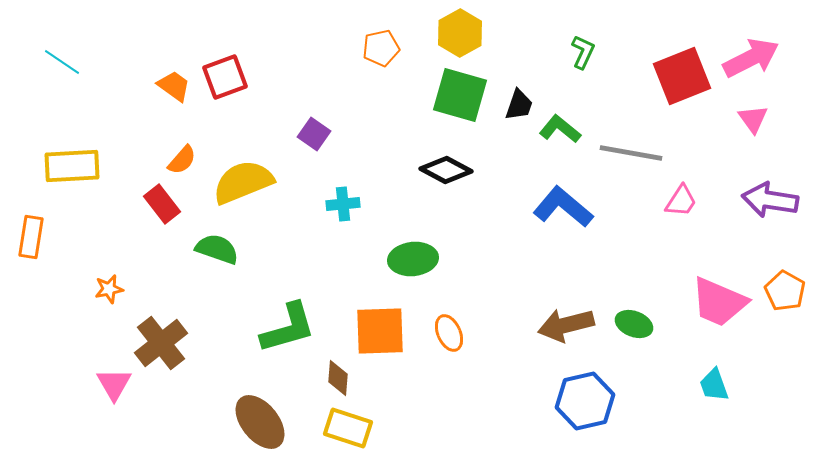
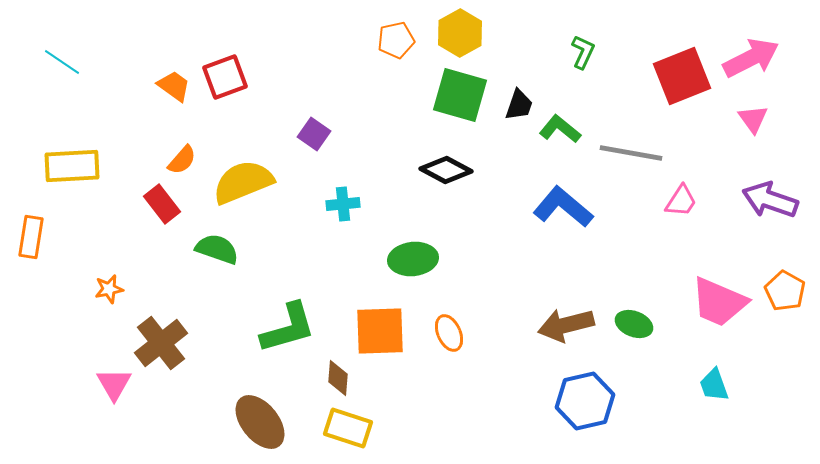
orange pentagon at (381, 48): moved 15 px right, 8 px up
purple arrow at (770, 200): rotated 10 degrees clockwise
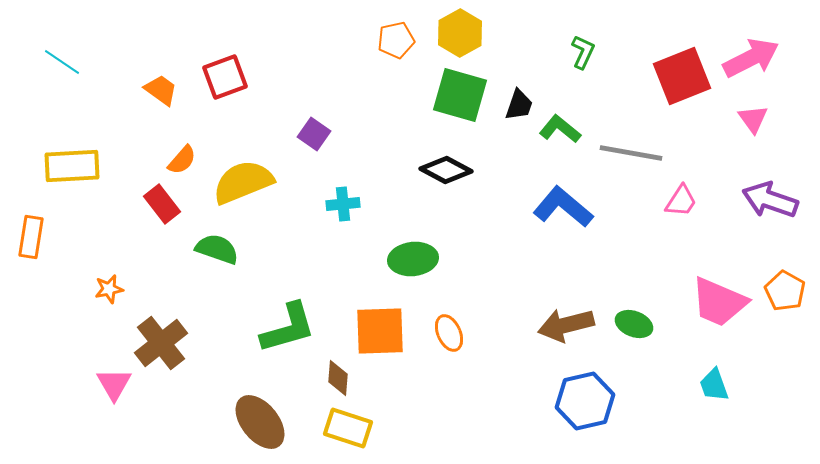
orange trapezoid at (174, 86): moved 13 px left, 4 px down
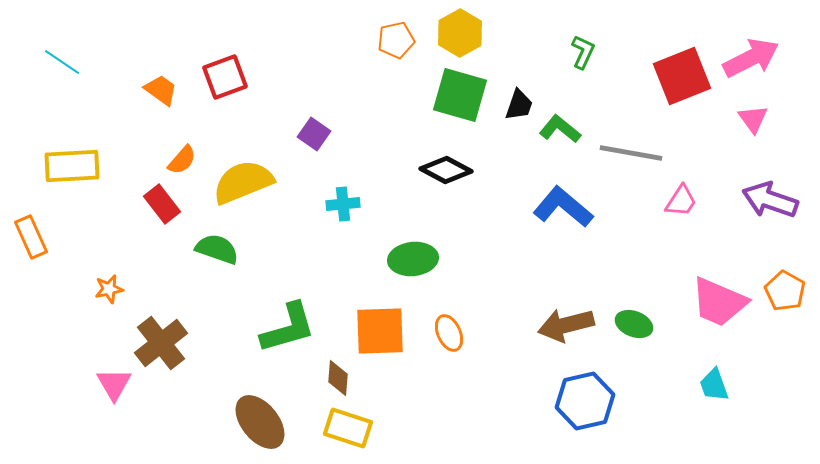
orange rectangle at (31, 237): rotated 33 degrees counterclockwise
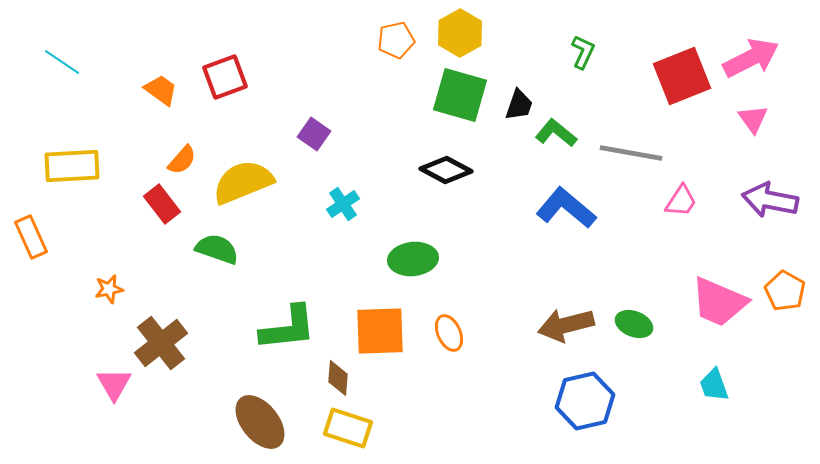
green L-shape at (560, 129): moved 4 px left, 4 px down
purple arrow at (770, 200): rotated 8 degrees counterclockwise
cyan cross at (343, 204): rotated 28 degrees counterclockwise
blue L-shape at (563, 207): moved 3 px right, 1 px down
green L-shape at (288, 328): rotated 10 degrees clockwise
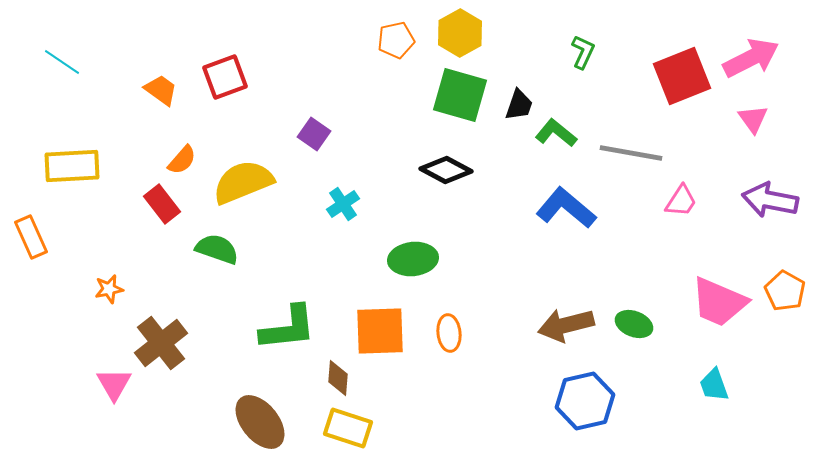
orange ellipse at (449, 333): rotated 18 degrees clockwise
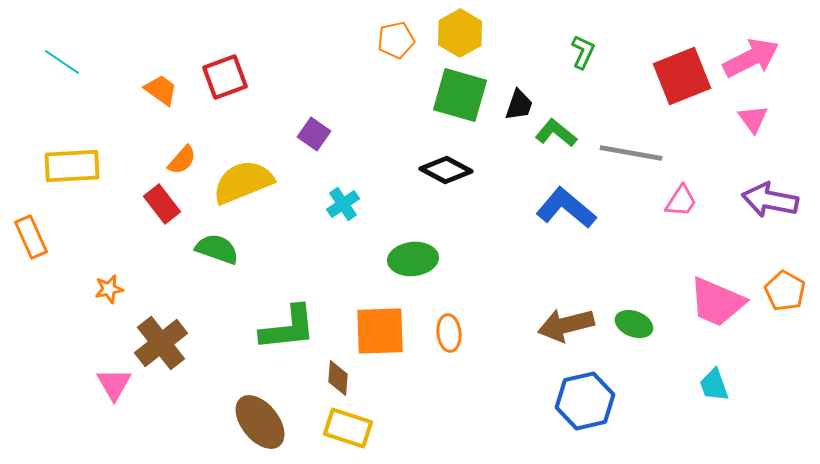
pink trapezoid at (719, 302): moved 2 px left
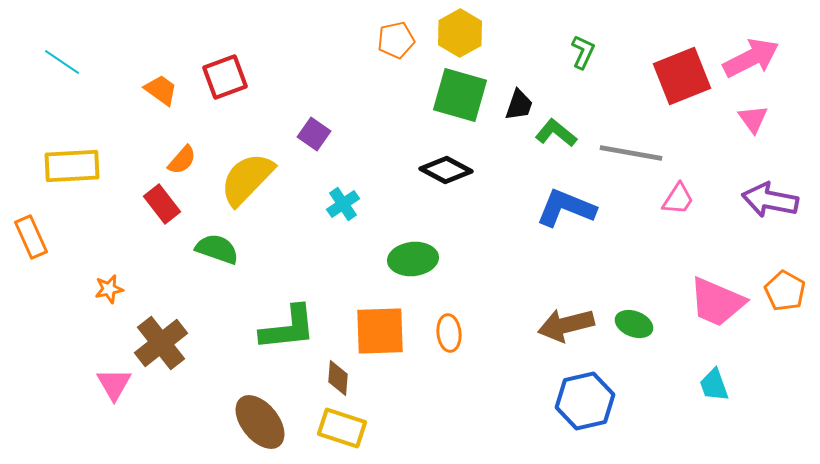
yellow semicircle at (243, 182): moved 4 px right, 3 px up; rotated 24 degrees counterclockwise
pink trapezoid at (681, 201): moved 3 px left, 2 px up
blue L-shape at (566, 208): rotated 18 degrees counterclockwise
yellow rectangle at (348, 428): moved 6 px left
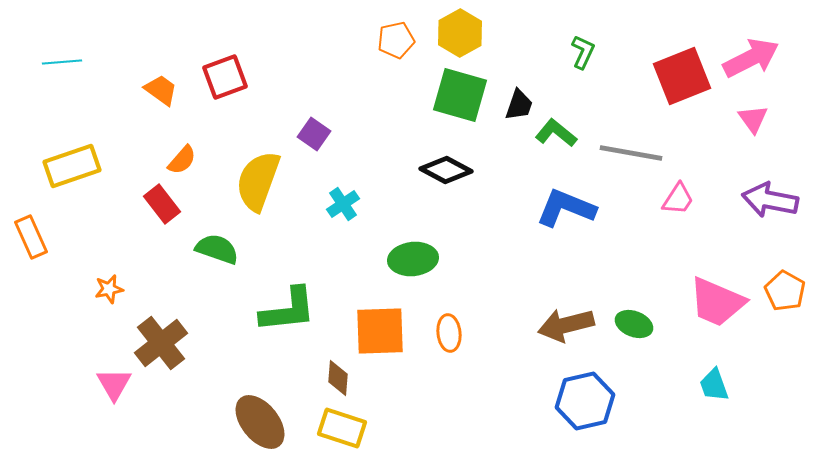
cyan line at (62, 62): rotated 39 degrees counterclockwise
yellow rectangle at (72, 166): rotated 16 degrees counterclockwise
yellow semicircle at (247, 179): moved 11 px right, 2 px down; rotated 24 degrees counterclockwise
green L-shape at (288, 328): moved 18 px up
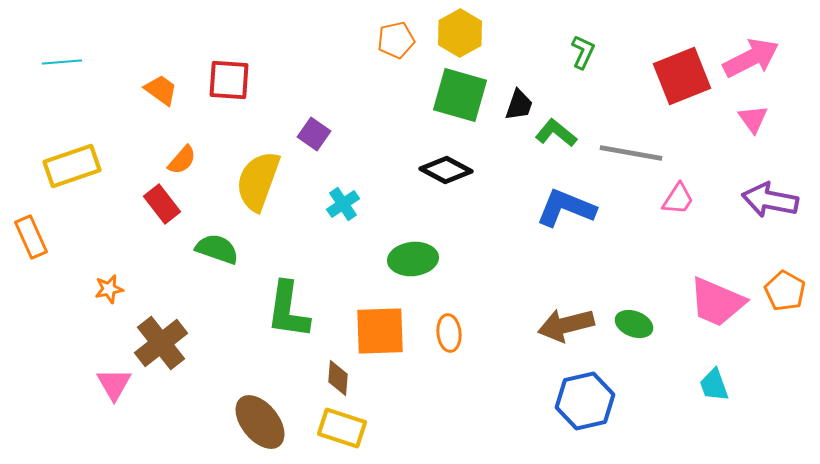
red square at (225, 77): moved 4 px right, 3 px down; rotated 24 degrees clockwise
green L-shape at (288, 310): rotated 104 degrees clockwise
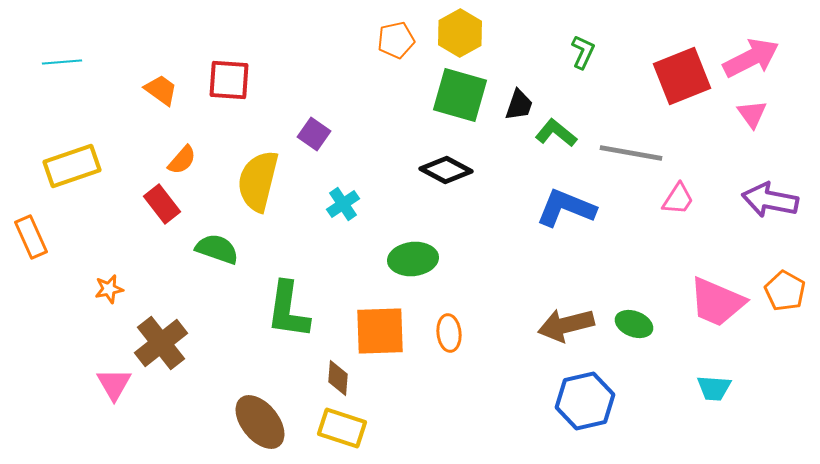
pink triangle at (753, 119): moved 1 px left, 5 px up
yellow semicircle at (258, 181): rotated 6 degrees counterclockwise
cyan trapezoid at (714, 385): moved 3 px down; rotated 66 degrees counterclockwise
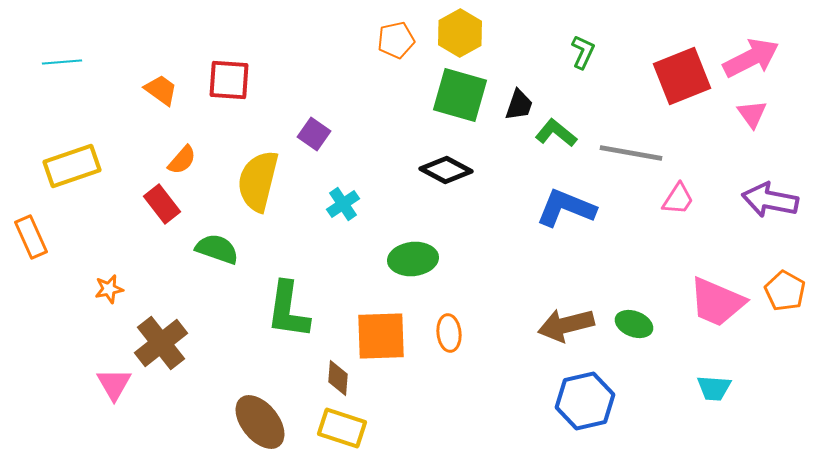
orange square at (380, 331): moved 1 px right, 5 px down
